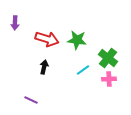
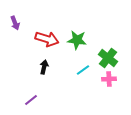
purple arrow: rotated 24 degrees counterclockwise
purple line: rotated 64 degrees counterclockwise
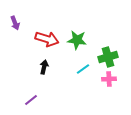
green cross: moved 1 px up; rotated 36 degrees clockwise
cyan line: moved 1 px up
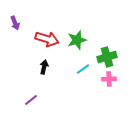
green star: rotated 24 degrees counterclockwise
green cross: moved 1 px left
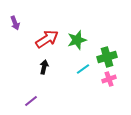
red arrow: rotated 50 degrees counterclockwise
pink cross: rotated 16 degrees counterclockwise
purple line: moved 1 px down
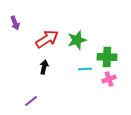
green cross: rotated 18 degrees clockwise
cyan line: moved 2 px right; rotated 32 degrees clockwise
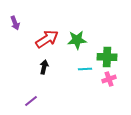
green star: rotated 12 degrees clockwise
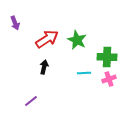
green star: rotated 30 degrees clockwise
cyan line: moved 1 px left, 4 px down
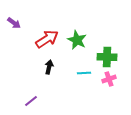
purple arrow: moved 1 px left; rotated 32 degrees counterclockwise
black arrow: moved 5 px right
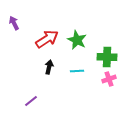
purple arrow: rotated 152 degrees counterclockwise
cyan line: moved 7 px left, 2 px up
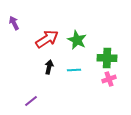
green cross: moved 1 px down
cyan line: moved 3 px left, 1 px up
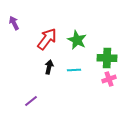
red arrow: rotated 20 degrees counterclockwise
